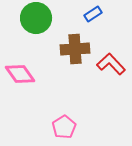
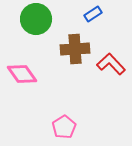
green circle: moved 1 px down
pink diamond: moved 2 px right
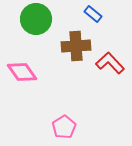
blue rectangle: rotated 72 degrees clockwise
brown cross: moved 1 px right, 3 px up
red L-shape: moved 1 px left, 1 px up
pink diamond: moved 2 px up
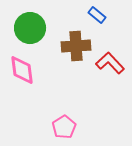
blue rectangle: moved 4 px right, 1 px down
green circle: moved 6 px left, 9 px down
pink diamond: moved 2 px up; rotated 28 degrees clockwise
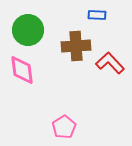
blue rectangle: rotated 36 degrees counterclockwise
green circle: moved 2 px left, 2 px down
